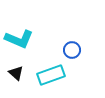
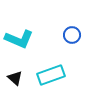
blue circle: moved 15 px up
black triangle: moved 1 px left, 5 px down
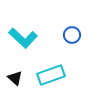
cyan L-shape: moved 4 px right, 1 px up; rotated 20 degrees clockwise
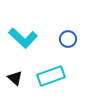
blue circle: moved 4 px left, 4 px down
cyan rectangle: moved 1 px down
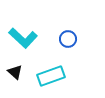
black triangle: moved 6 px up
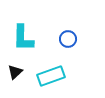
cyan L-shape: rotated 48 degrees clockwise
black triangle: rotated 35 degrees clockwise
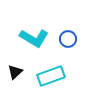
cyan L-shape: moved 11 px right; rotated 60 degrees counterclockwise
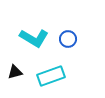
black triangle: rotated 28 degrees clockwise
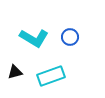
blue circle: moved 2 px right, 2 px up
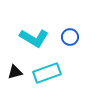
cyan rectangle: moved 4 px left, 3 px up
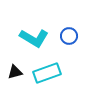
blue circle: moved 1 px left, 1 px up
